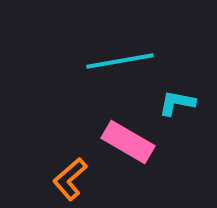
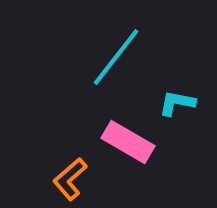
cyan line: moved 4 px left, 4 px up; rotated 42 degrees counterclockwise
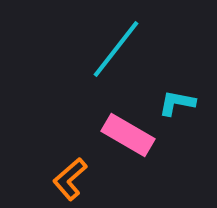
cyan line: moved 8 px up
pink rectangle: moved 7 px up
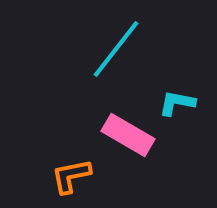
orange L-shape: moved 1 px right, 3 px up; rotated 30 degrees clockwise
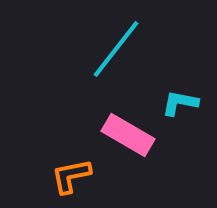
cyan L-shape: moved 3 px right
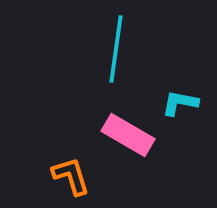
cyan line: rotated 30 degrees counterclockwise
orange L-shape: rotated 84 degrees clockwise
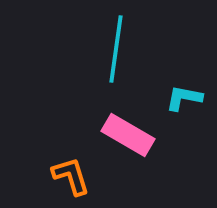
cyan L-shape: moved 4 px right, 5 px up
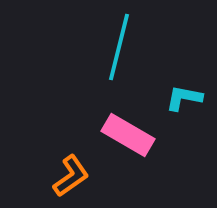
cyan line: moved 3 px right, 2 px up; rotated 6 degrees clockwise
orange L-shape: rotated 72 degrees clockwise
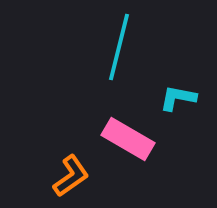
cyan L-shape: moved 6 px left
pink rectangle: moved 4 px down
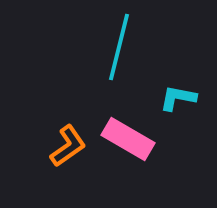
orange L-shape: moved 3 px left, 30 px up
